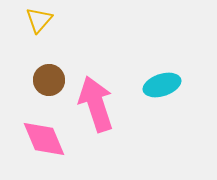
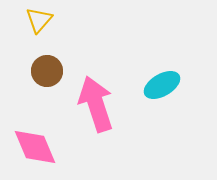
brown circle: moved 2 px left, 9 px up
cyan ellipse: rotated 12 degrees counterclockwise
pink diamond: moved 9 px left, 8 px down
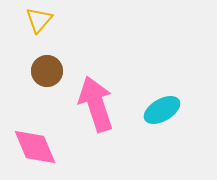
cyan ellipse: moved 25 px down
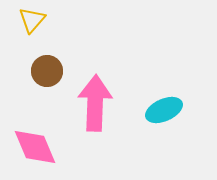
yellow triangle: moved 7 px left
pink arrow: moved 1 px left, 1 px up; rotated 20 degrees clockwise
cyan ellipse: moved 2 px right; rotated 6 degrees clockwise
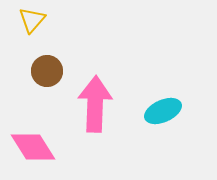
pink arrow: moved 1 px down
cyan ellipse: moved 1 px left, 1 px down
pink diamond: moved 2 px left; rotated 9 degrees counterclockwise
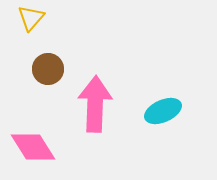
yellow triangle: moved 1 px left, 2 px up
brown circle: moved 1 px right, 2 px up
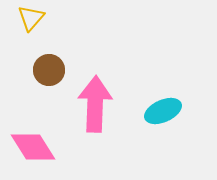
brown circle: moved 1 px right, 1 px down
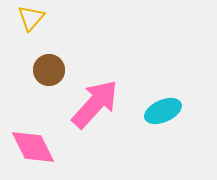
pink arrow: rotated 40 degrees clockwise
pink diamond: rotated 6 degrees clockwise
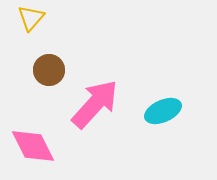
pink diamond: moved 1 px up
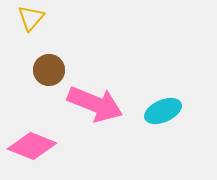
pink arrow: rotated 70 degrees clockwise
pink diamond: moved 1 px left; rotated 42 degrees counterclockwise
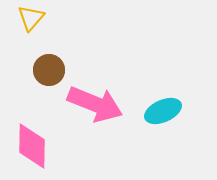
pink diamond: rotated 69 degrees clockwise
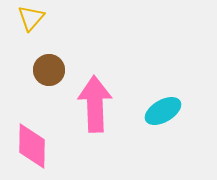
pink arrow: rotated 114 degrees counterclockwise
cyan ellipse: rotated 6 degrees counterclockwise
